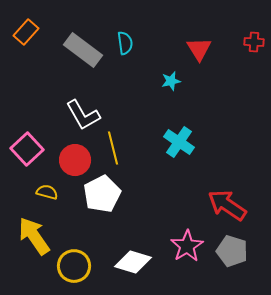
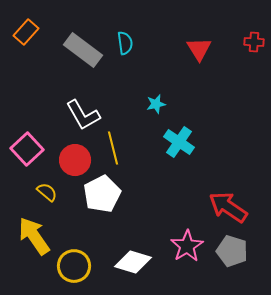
cyan star: moved 15 px left, 23 px down
yellow semicircle: rotated 25 degrees clockwise
red arrow: moved 1 px right, 2 px down
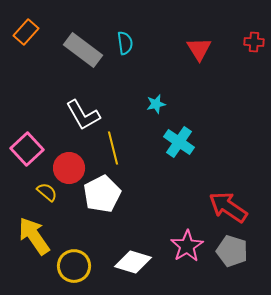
red circle: moved 6 px left, 8 px down
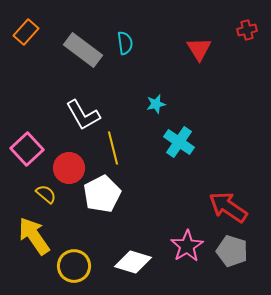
red cross: moved 7 px left, 12 px up; rotated 18 degrees counterclockwise
yellow semicircle: moved 1 px left, 2 px down
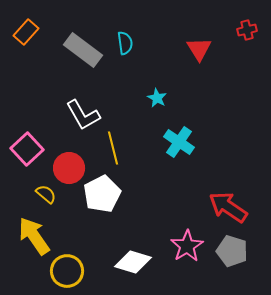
cyan star: moved 1 px right, 6 px up; rotated 30 degrees counterclockwise
yellow circle: moved 7 px left, 5 px down
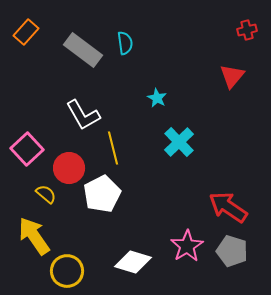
red triangle: moved 33 px right, 27 px down; rotated 12 degrees clockwise
cyan cross: rotated 12 degrees clockwise
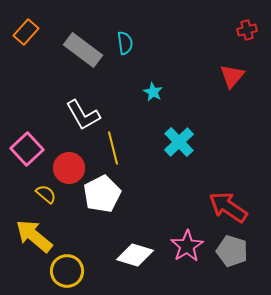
cyan star: moved 4 px left, 6 px up
yellow arrow: rotated 15 degrees counterclockwise
white diamond: moved 2 px right, 7 px up
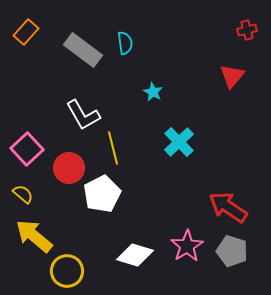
yellow semicircle: moved 23 px left
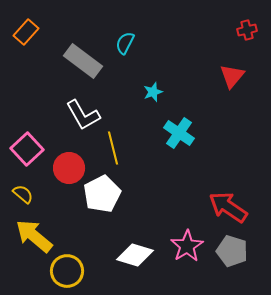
cyan semicircle: rotated 145 degrees counterclockwise
gray rectangle: moved 11 px down
cyan star: rotated 24 degrees clockwise
cyan cross: moved 9 px up; rotated 12 degrees counterclockwise
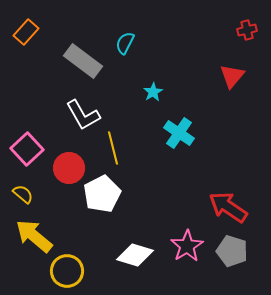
cyan star: rotated 12 degrees counterclockwise
